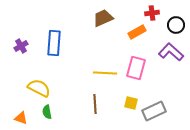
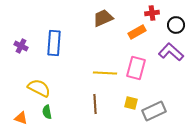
purple cross: rotated 32 degrees counterclockwise
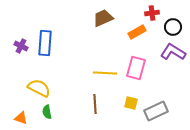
black circle: moved 3 px left, 2 px down
blue rectangle: moved 9 px left
purple L-shape: moved 2 px right; rotated 10 degrees counterclockwise
gray rectangle: moved 2 px right
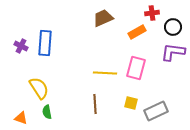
purple L-shape: rotated 25 degrees counterclockwise
yellow semicircle: rotated 30 degrees clockwise
